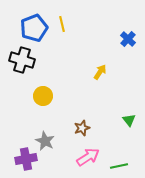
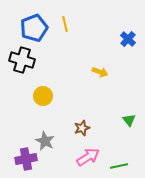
yellow line: moved 3 px right
yellow arrow: rotated 77 degrees clockwise
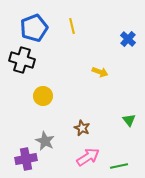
yellow line: moved 7 px right, 2 px down
brown star: rotated 28 degrees counterclockwise
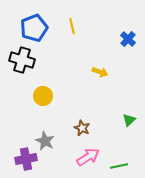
green triangle: rotated 24 degrees clockwise
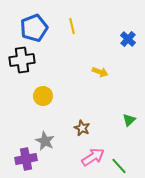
black cross: rotated 25 degrees counterclockwise
pink arrow: moved 5 px right
green line: rotated 60 degrees clockwise
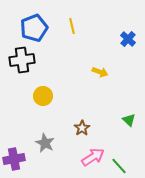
green triangle: rotated 32 degrees counterclockwise
brown star: rotated 14 degrees clockwise
gray star: moved 2 px down
purple cross: moved 12 px left
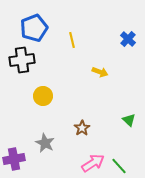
yellow line: moved 14 px down
pink arrow: moved 6 px down
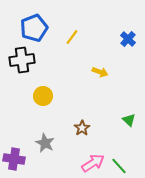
yellow line: moved 3 px up; rotated 49 degrees clockwise
purple cross: rotated 20 degrees clockwise
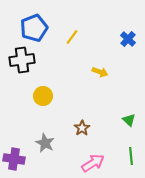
green line: moved 12 px right, 10 px up; rotated 36 degrees clockwise
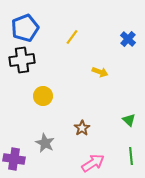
blue pentagon: moved 9 px left
